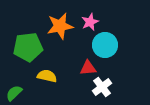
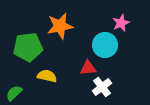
pink star: moved 31 px right, 1 px down
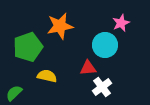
green pentagon: rotated 12 degrees counterclockwise
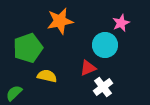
orange star: moved 5 px up
green pentagon: moved 1 px down
red triangle: rotated 18 degrees counterclockwise
white cross: moved 1 px right
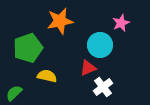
cyan circle: moved 5 px left
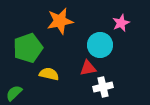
red triangle: rotated 12 degrees clockwise
yellow semicircle: moved 2 px right, 2 px up
white cross: rotated 24 degrees clockwise
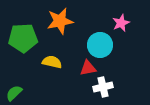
green pentagon: moved 5 px left, 10 px up; rotated 16 degrees clockwise
yellow semicircle: moved 3 px right, 12 px up
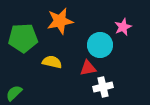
pink star: moved 2 px right, 4 px down
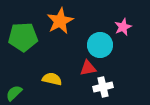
orange star: rotated 16 degrees counterclockwise
green pentagon: moved 1 px up
yellow semicircle: moved 17 px down
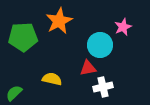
orange star: moved 1 px left
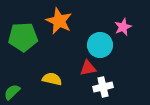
orange star: rotated 20 degrees counterclockwise
green semicircle: moved 2 px left, 1 px up
